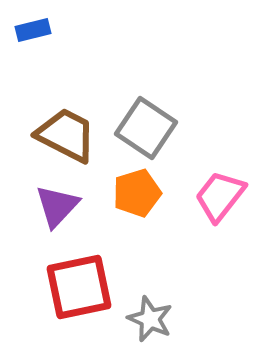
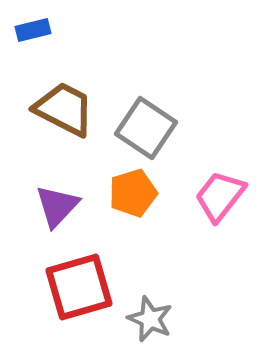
brown trapezoid: moved 2 px left, 26 px up
orange pentagon: moved 4 px left
red square: rotated 4 degrees counterclockwise
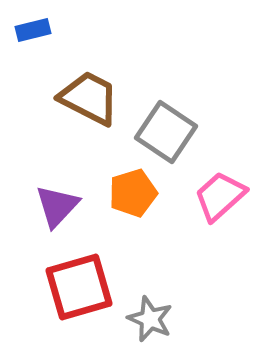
brown trapezoid: moved 25 px right, 11 px up
gray square: moved 20 px right, 4 px down
pink trapezoid: rotated 10 degrees clockwise
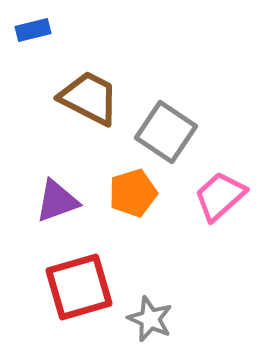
purple triangle: moved 5 px up; rotated 27 degrees clockwise
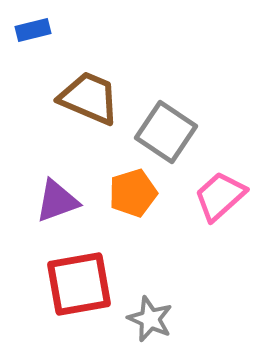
brown trapezoid: rotated 4 degrees counterclockwise
red square: moved 3 px up; rotated 6 degrees clockwise
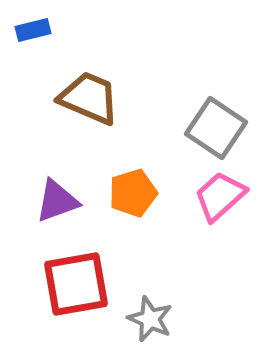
gray square: moved 50 px right, 4 px up
red square: moved 3 px left
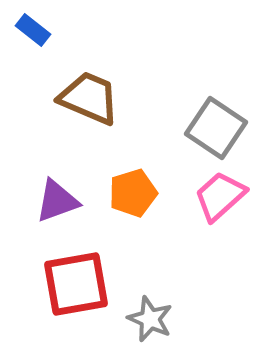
blue rectangle: rotated 52 degrees clockwise
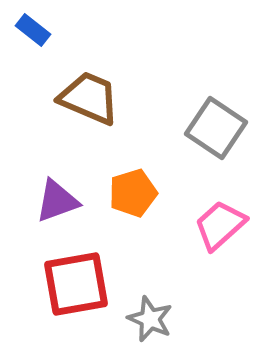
pink trapezoid: moved 29 px down
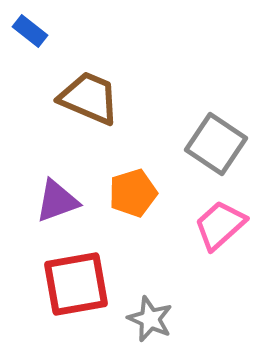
blue rectangle: moved 3 px left, 1 px down
gray square: moved 16 px down
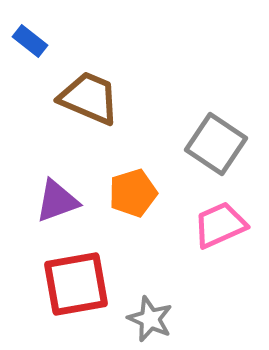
blue rectangle: moved 10 px down
pink trapezoid: rotated 18 degrees clockwise
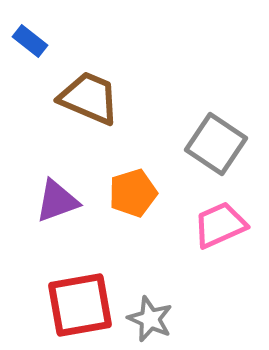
red square: moved 4 px right, 21 px down
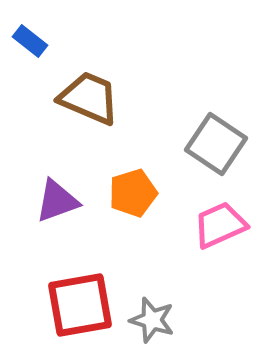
gray star: moved 2 px right, 1 px down; rotated 6 degrees counterclockwise
